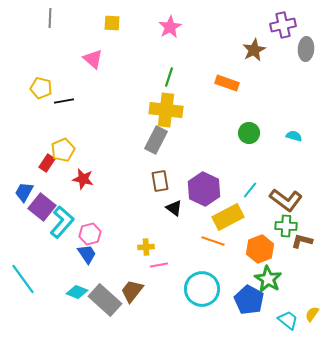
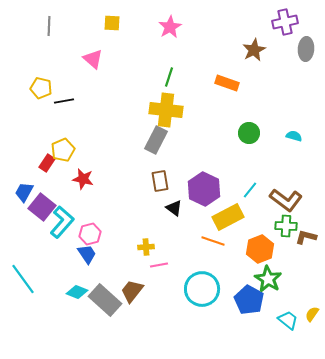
gray line at (50, 18): moved 1 px left, 8 px down
purple cross at (283, 25): moved 2 px right, 3 px up
brown L-shape at (302, 241): moved 4 px right, 4 px up
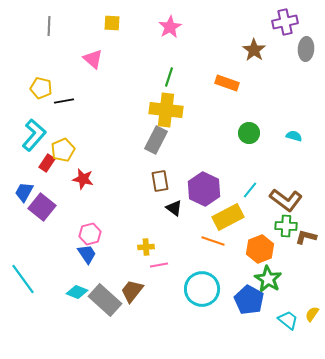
brown star at (254, 50): rotated 10 degrees counterclockwise
cyan L-shape at (62, 222): moved 28 px left, 87 px up
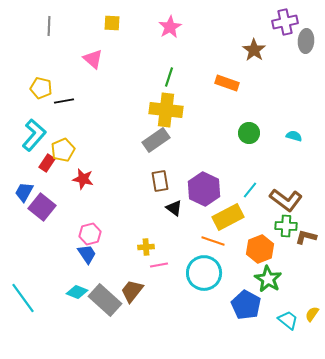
gray ellipse at (306, 49): moved 8 px up
gray rectangle at (156, 140): rotated 28 degrees clockwise
cyan line at (23, 279): moved 19 px down
cyan circle at (202, 289): moved 2 px right, 16 px up
blue pentagon at (249, 300): moved 3 px left, 5 px down
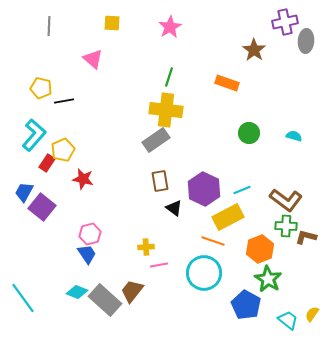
cyan line at (250, 190): moved 8 px left; rotated 30 degrees clockwise
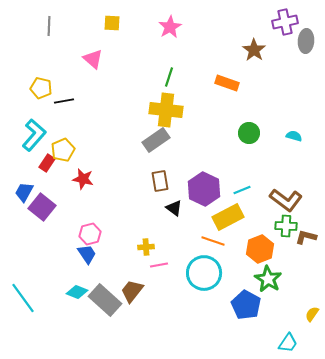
cyan trapezoid at (288, 320): moved 23 px down; rotated 85 degrees clockwise
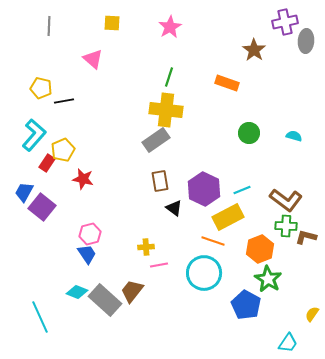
cyan line at (23, 298): moved 17 px right, 19 px down; rotated 12 degrees clockwise
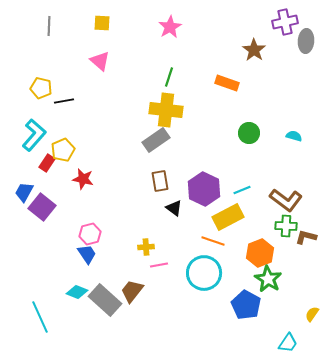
yellow square at (112, 23): moved 10 px left
pink triangle at (93, 59): moved 7 px right, 2 px down
orange hexagon at (260, 249): moved 4 px down
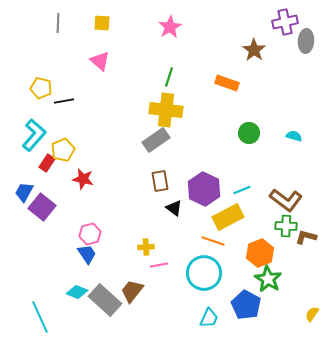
gray line at (49, 26): moved 9 px right, 3 px up
cyan trapezoid at (288, 343): moved 79 px left, 25 px up; rotated 10 degrees counterclockwise
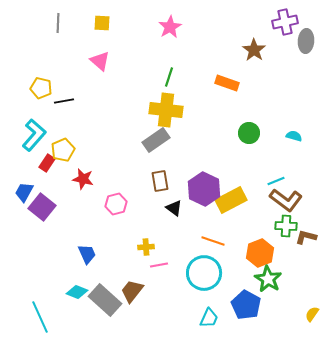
cyan line at (242, 190): moved 34 px right, 9 px up
yellow rectangle at (228, 217): moved 3 px right, 17 px up
pink hexagon at (90, 234): moved 26 px right, 30 px up
blue trapezoid at (87, 254): rotated 10 degrees clockwise
